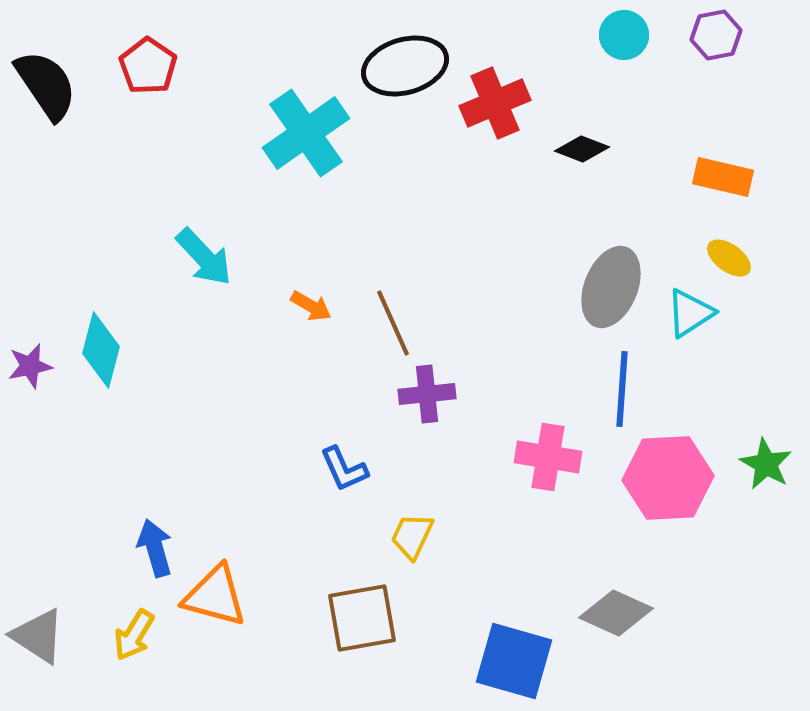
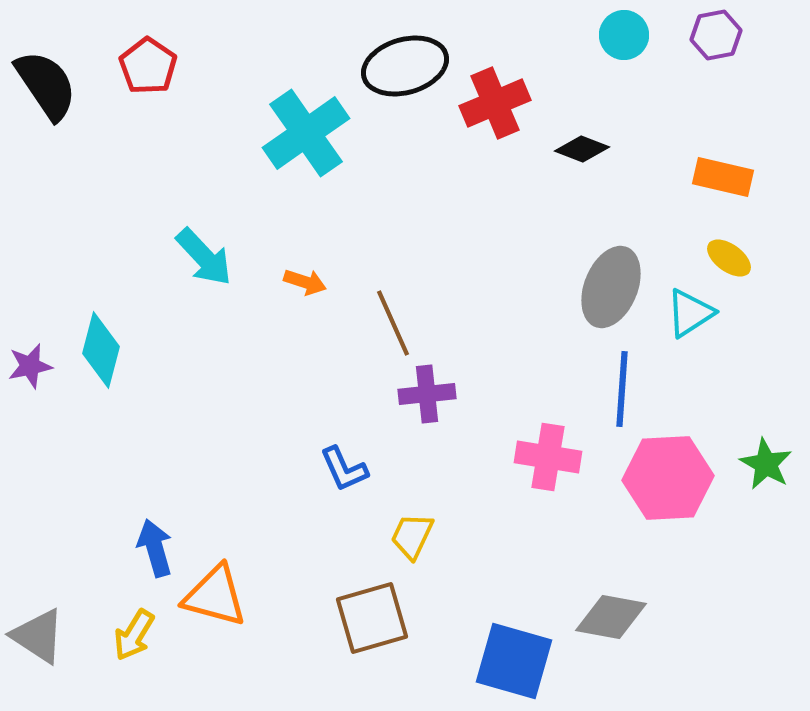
orange arrow: moved 6 px left, 24 px up; rotated 12 degrees counterclockwise
gray diamond: moved 5 px left, 4 px down; rotated 14 degrees counterclockwise
brown square: moved 10 px right; rotated 6 degrees counterclockwise
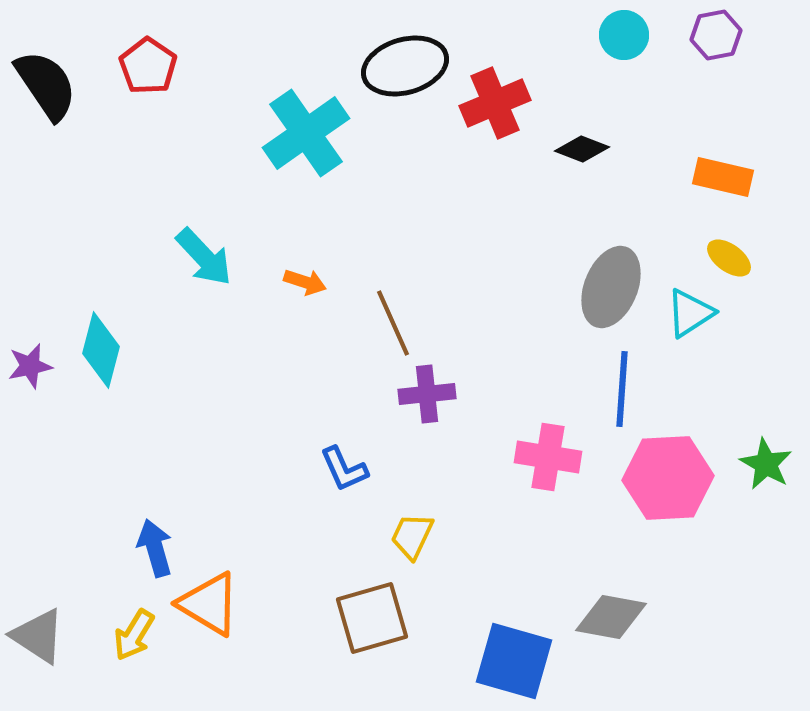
orange triangle: moved 6 px left, 8 px down; rotated 16 degrees clockwise
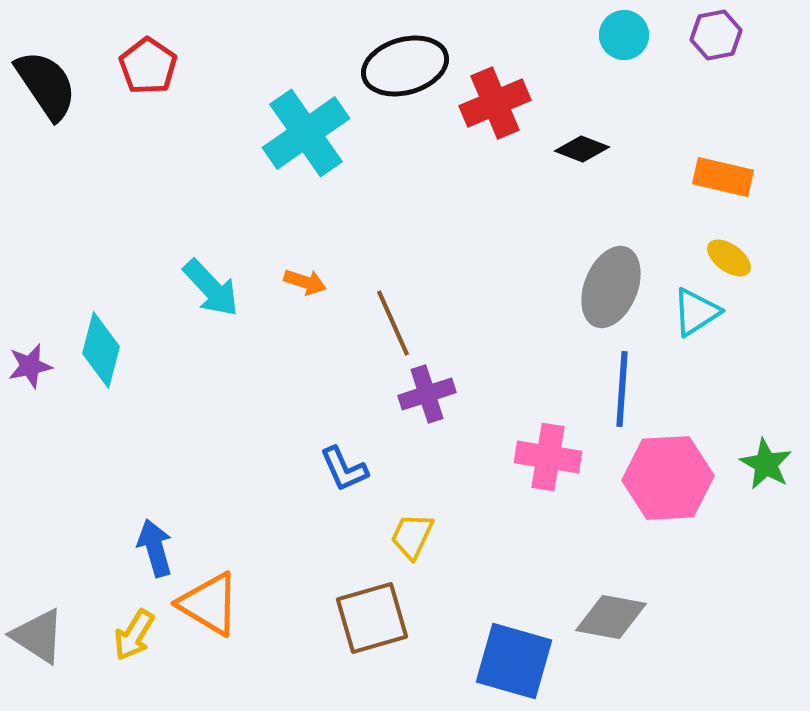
cyan arrow: moved 7 px right, 31 px down
cyan triangle: moved 6 px right, 1 px up
purple cross: rotated 12 degrees counterclockwise
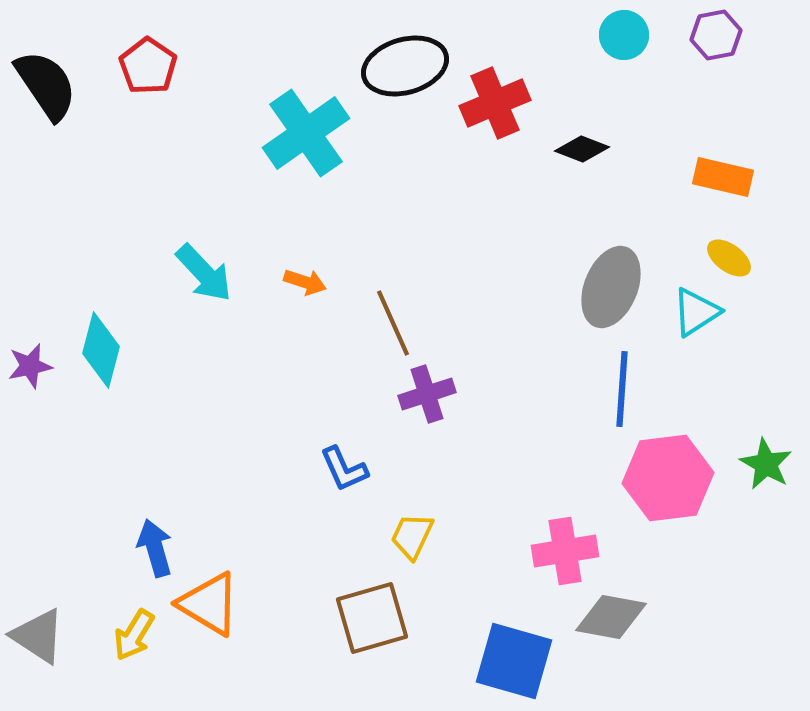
cyan arrow: moved 7 px left, 15 px up
pink cross: moved 17 px right, 94 px down; rotated 18 degrees counterclockwise
pink hexagon: rotated 4 degrees counterclockwise
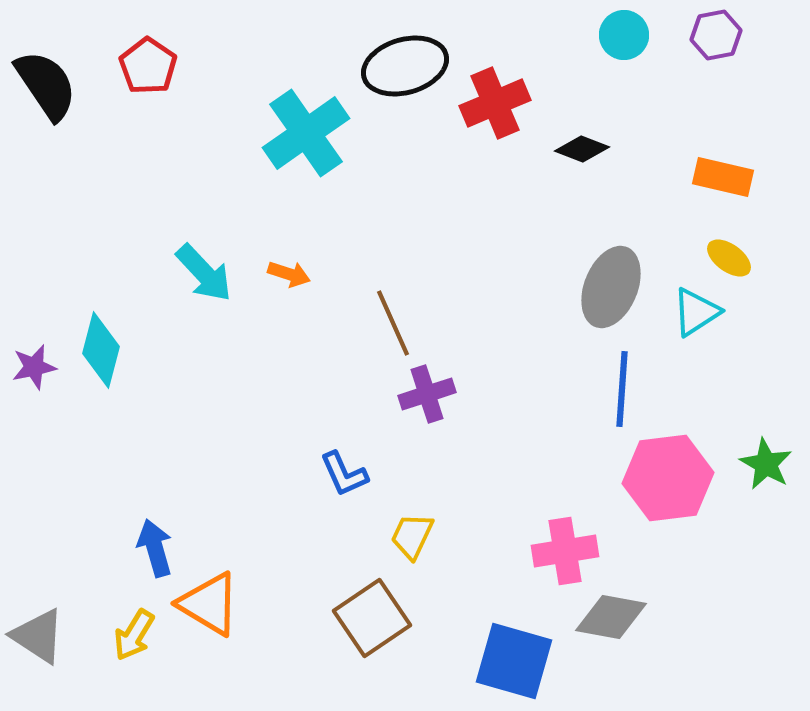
orange arrow: moved 16 px left, 8 px up
purple star: moved 4 px right, 1 px down
blue L-shape: moved 5 px down
brown square: rotated 18 degrees counterclockwise
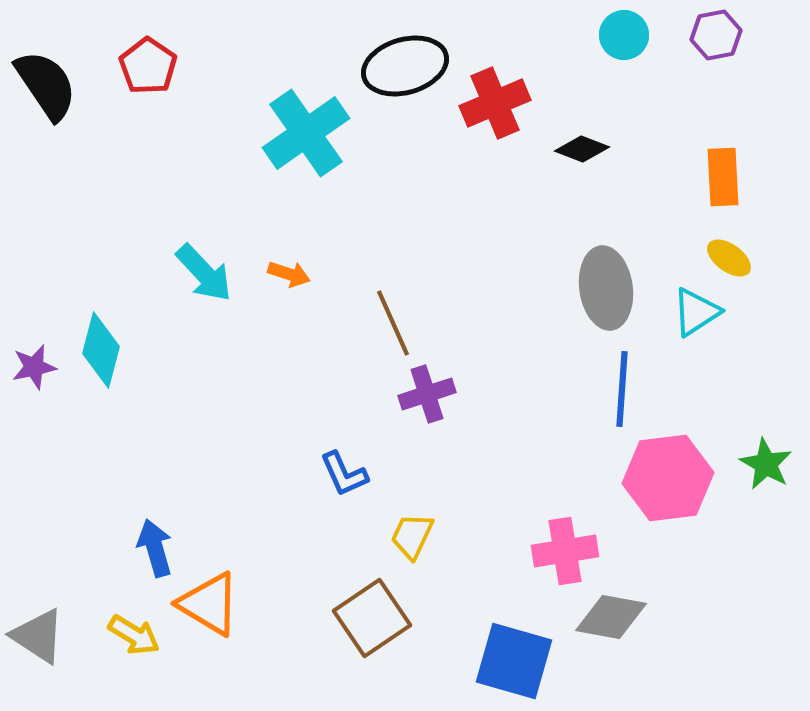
orange rectangle: rotated 74 degrees clockwise
gray ellipse: moved 5 px left, 1 px down; rotated 30 degrees counterclockwise
yellow arrow: rotated 90 degrees counterclockwise
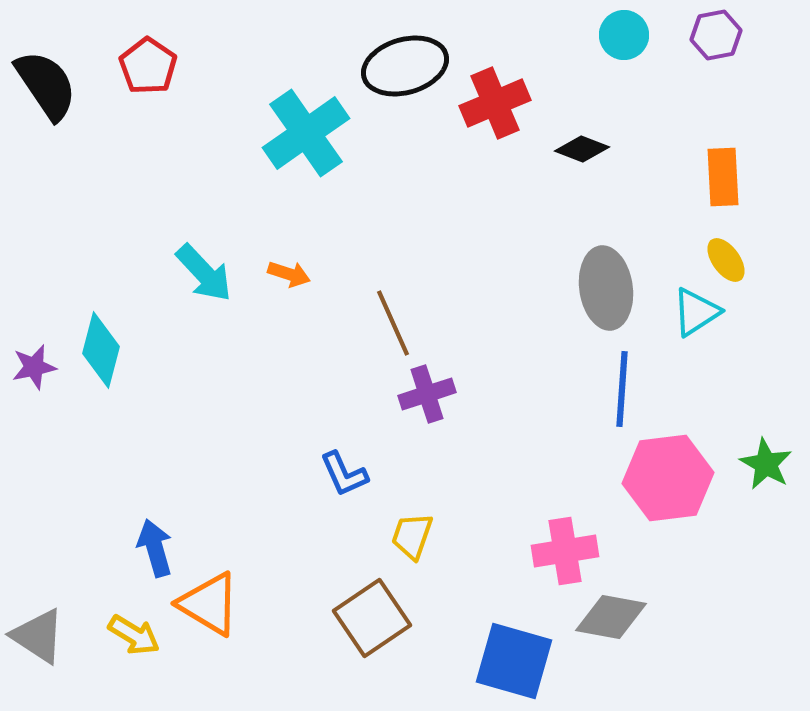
yellow ellipse: moved 3 px left, 2 px down; rotated 18 degrees clockwise
yellow trapezoid: rotated 6 degrees counterclockwise
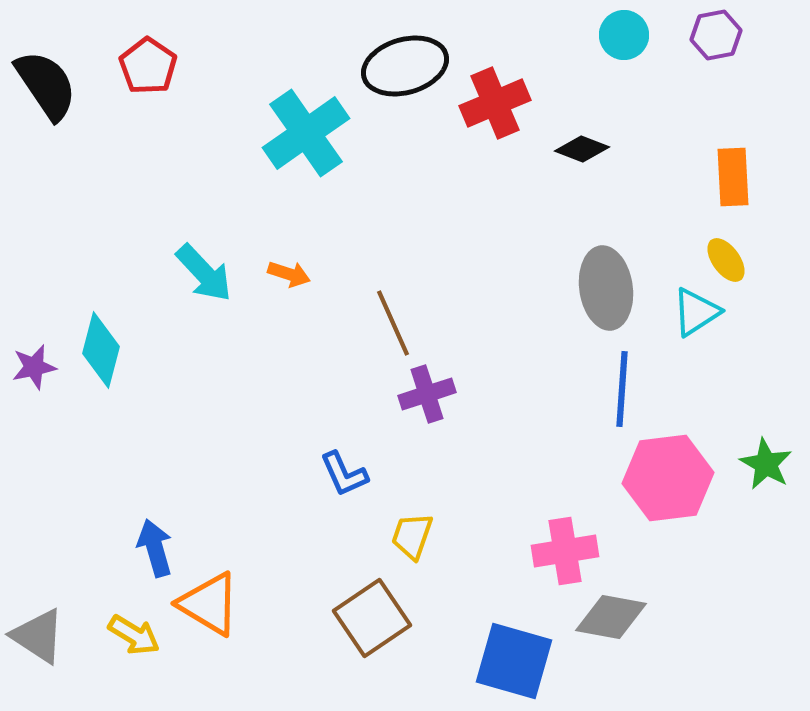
orange rectangle: moved 10 px right
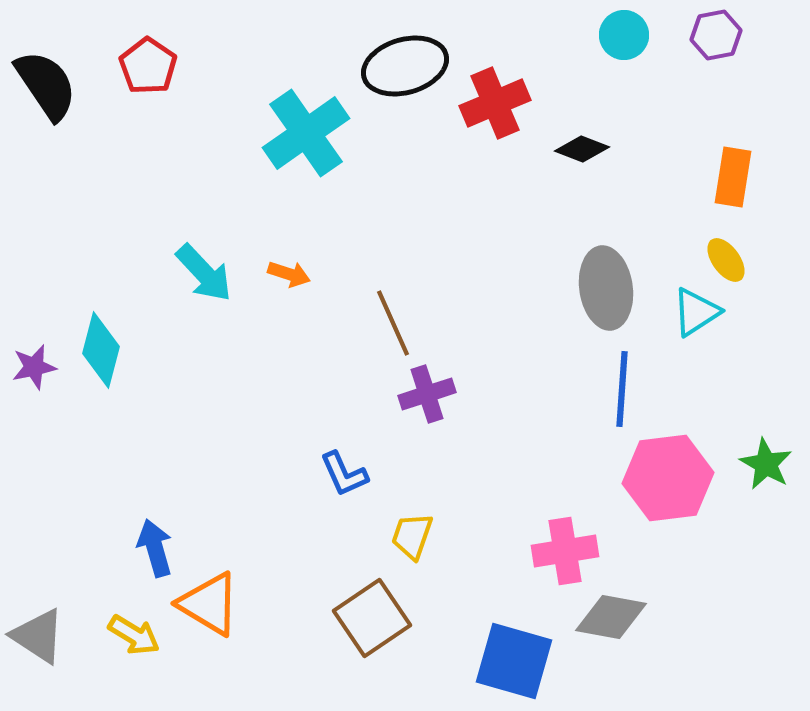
orange rectangle: rotated 12 degrees clockwise
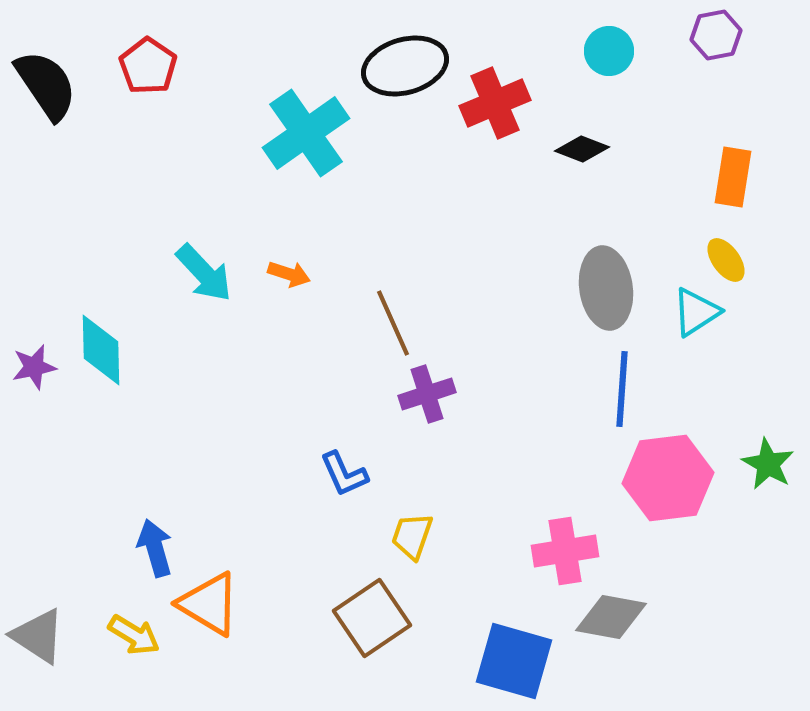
cyan circle: moved 15 px left, 16 px down
cyan diamond: rotated 16 degrees counterclockwise
green star: moved 2 px right
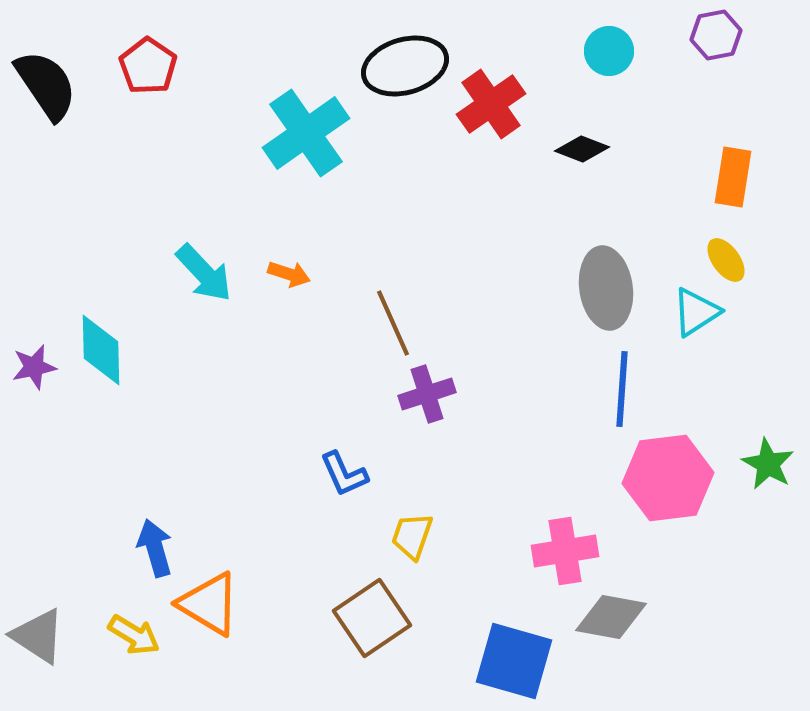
red cross: moved 4 px left, 1 px down; rotated 12 degrees counterclockwise
